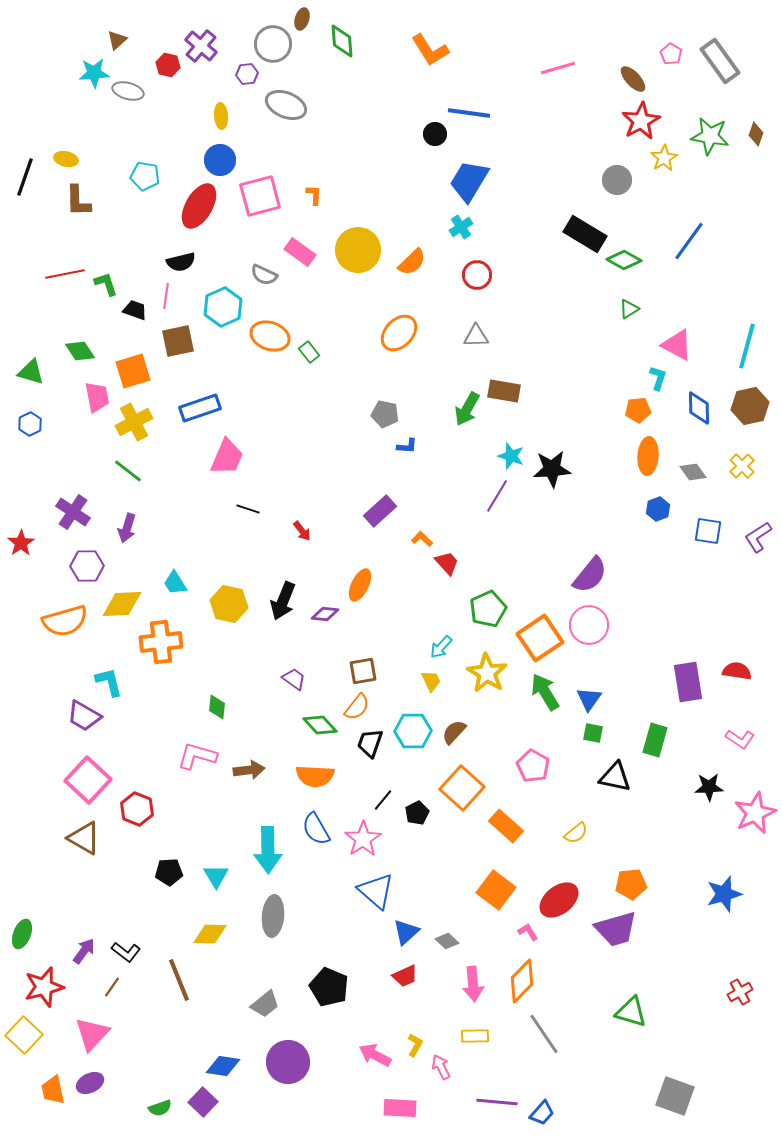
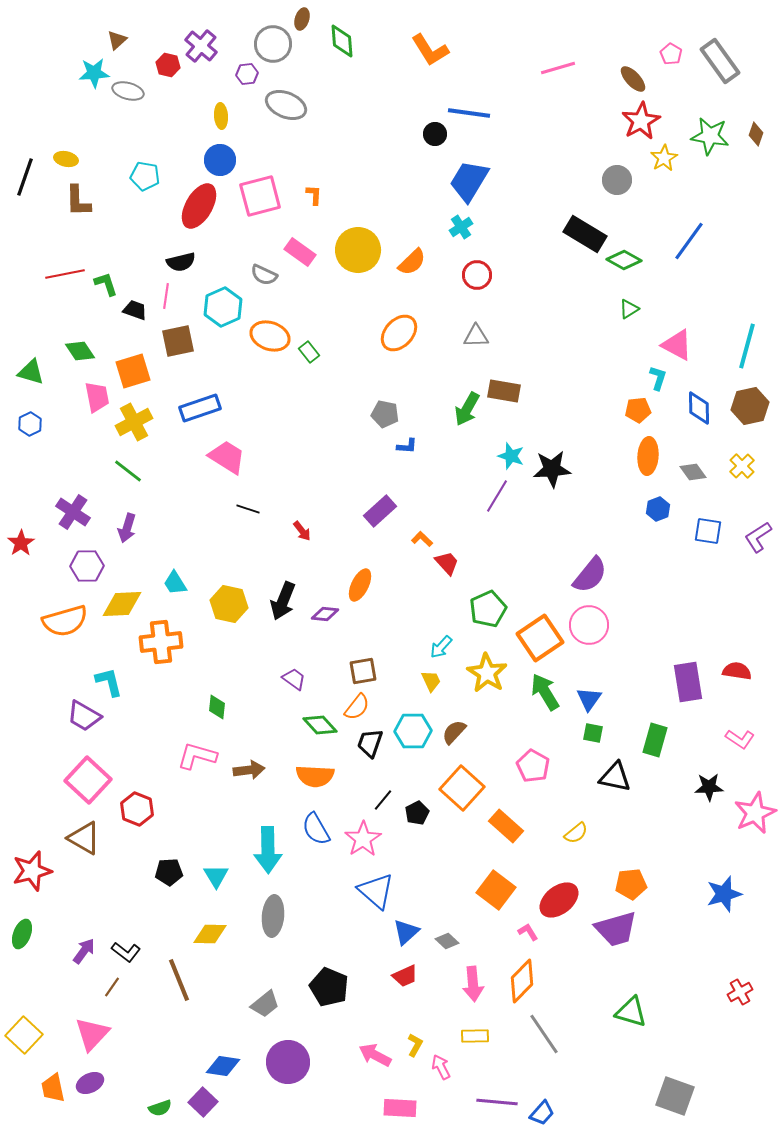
pink trapezoid at (227, 457): rotated 81 degrees counterclockwise
red star at (44, 987): moved 12 px left, 116 px up
orange trapezoid at (53, 1090): moved 2 px up
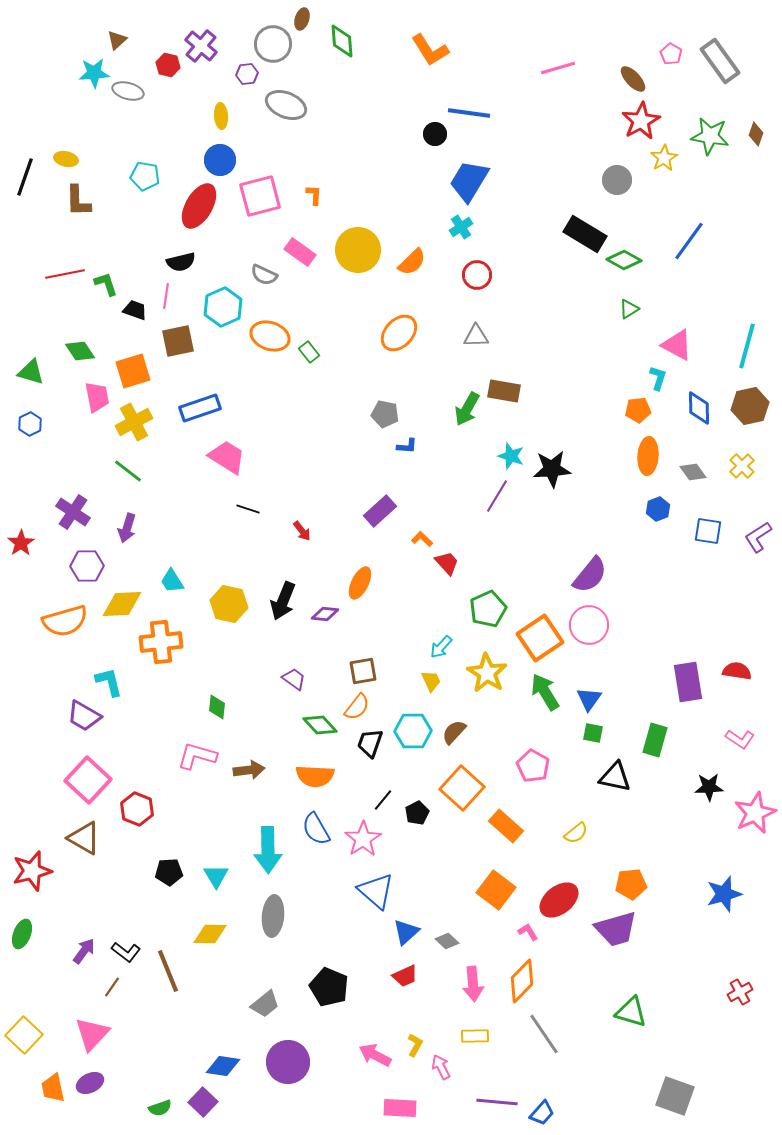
cyan trapezoid at (175, 583): moved 3 px left, 2 px up
orange ellipse at (360, 585): moved 2 px up
brown line at (179, 980): moved 11 px left, 9 px up
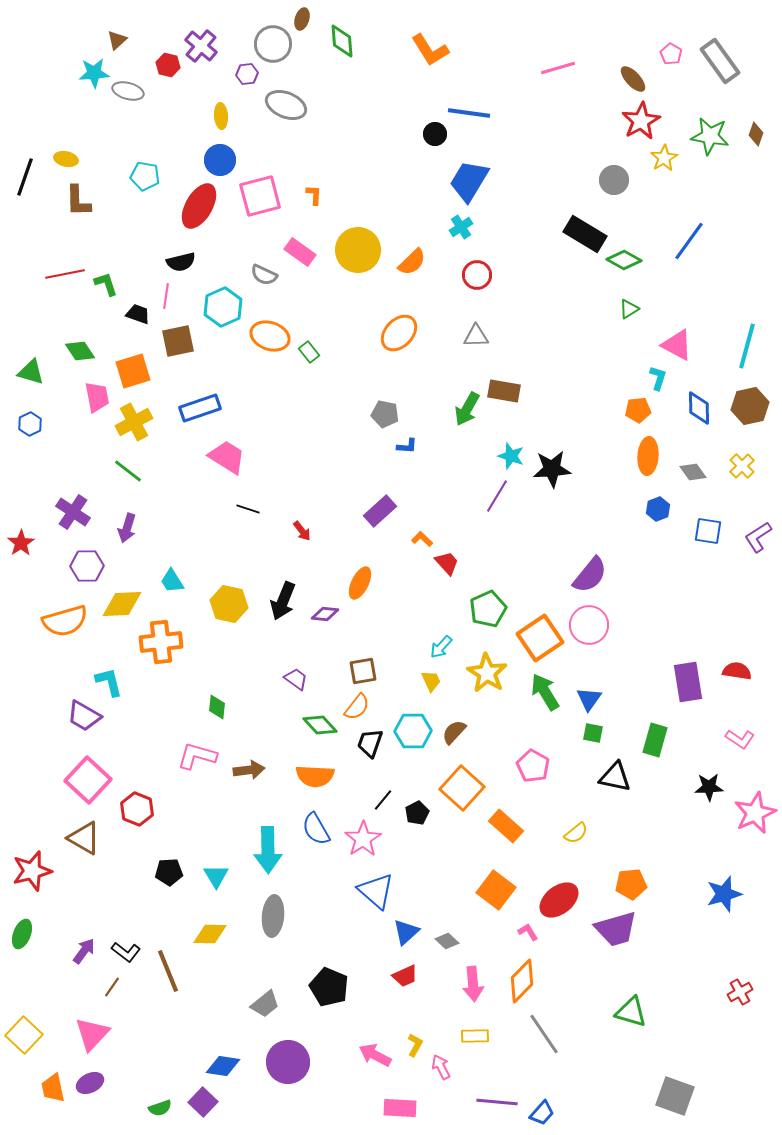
gray circle at (617, 180): moved 3 px left
black trapezoid at (135, 310): moved 3 px right, 4 px down
purple trapezoid at (294, 679): moved 2 px right
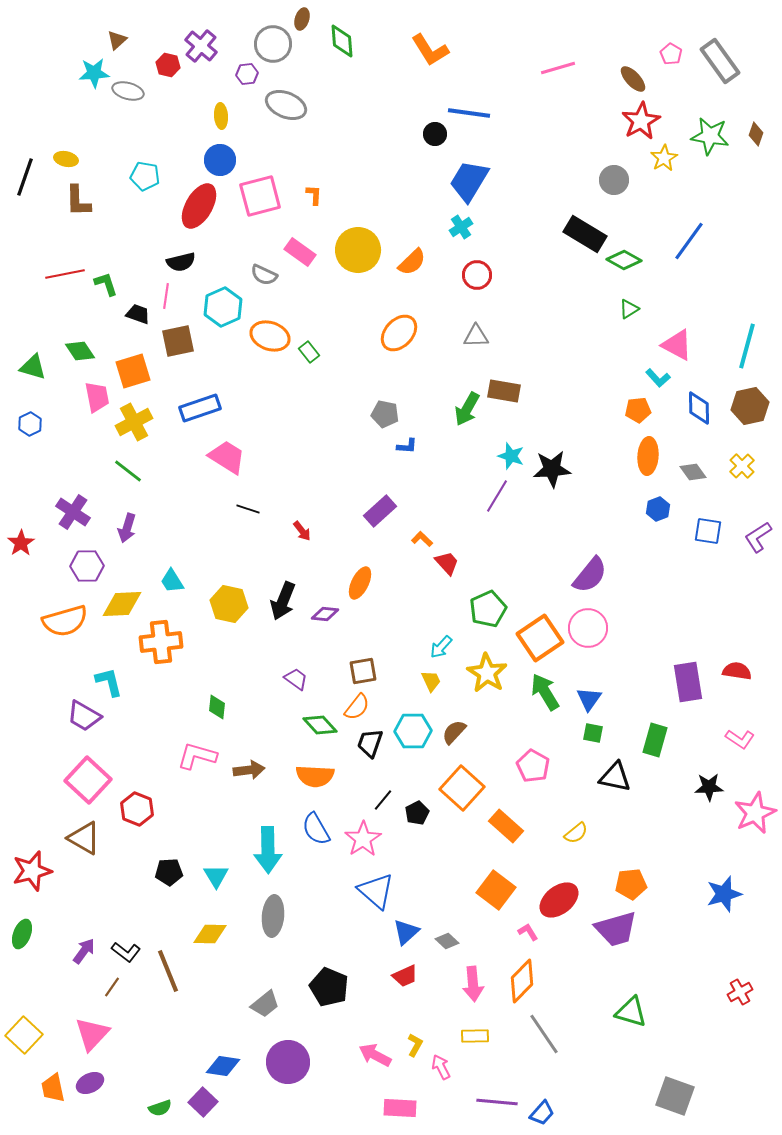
green triangle at (31, 372): moved 2 px right, 5 px up
cyan L-shape at (658, 378): rotated 120 degrees clockwise
pink circle at (589, 625): moved 1 px left, 3 px down
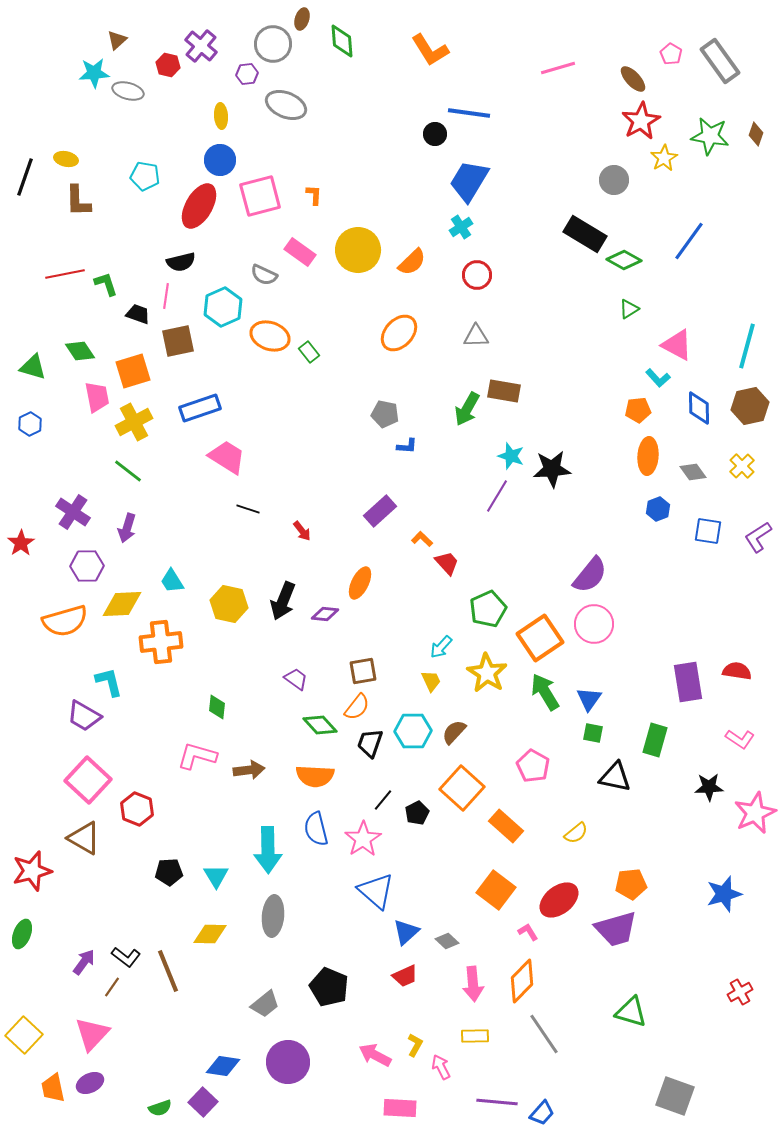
pink circle at (588, 628): moved 6 px right, 4 px up
blue semicircle at (316, 829): rotated 16 degrees clockwise
purple arrow at (84, 951): moved 11 px down
black L-shape at (126, 952): moved 5 px down
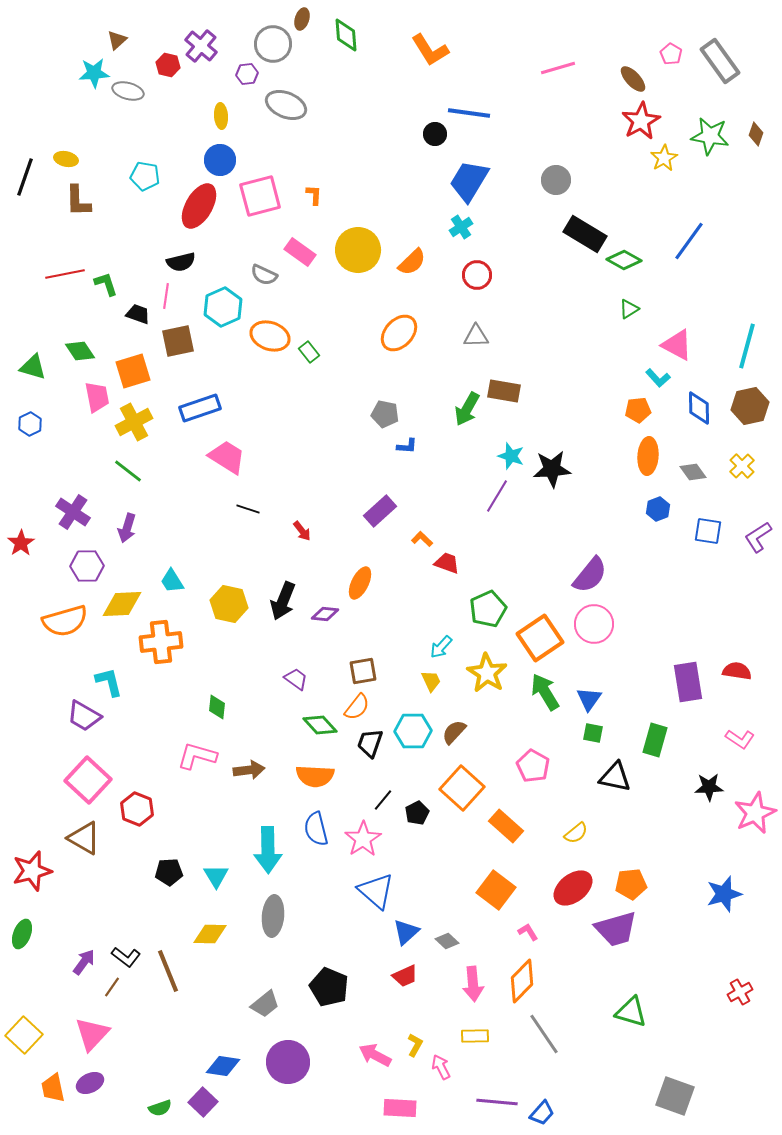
green diamond at (342, 41): moved 4 px right, 6 px up
gray circle at (614, 180): moved 58 px left
red trapezoid at (447, 563): rotated 28 degrees counterclockwise
red ellipse at (559, 900): moved 14 px right, 12 px up
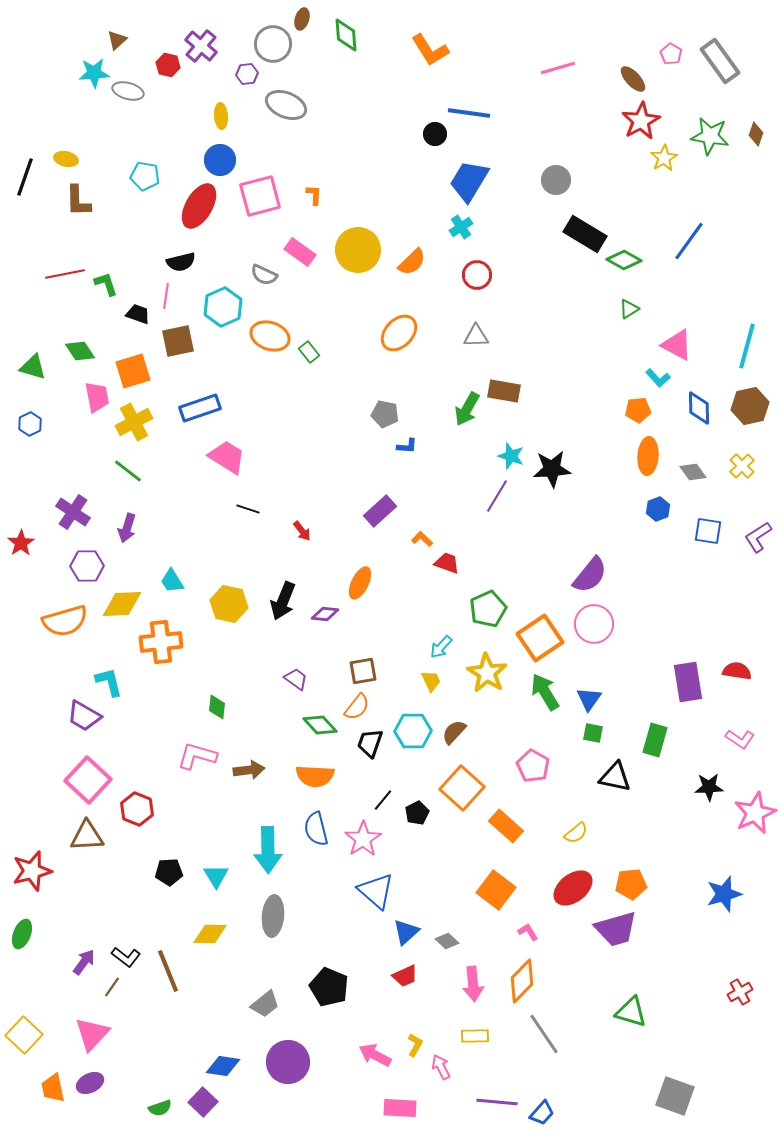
brown triangle at (84, 838): moved 3 px right, 2 px up; rotated 33 degrees counterclockwise
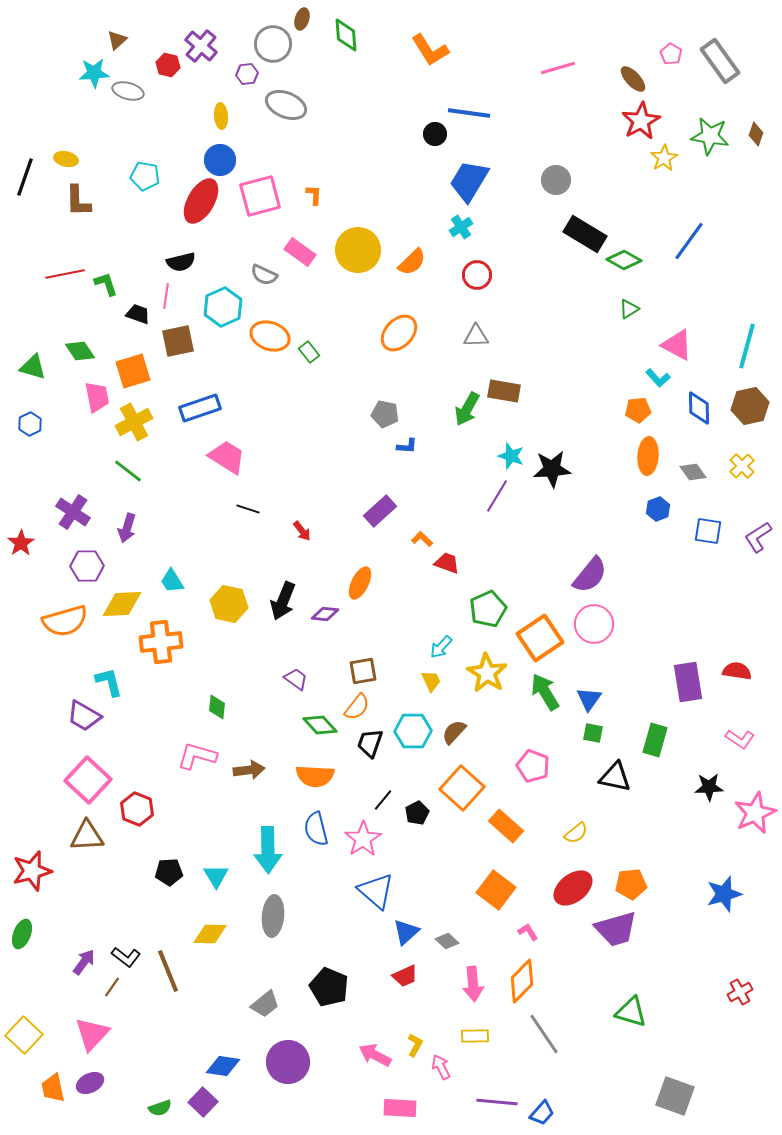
red ellipse at (199, 206): moved 2 px right, 5 px up
pink pentagon at (533, 766): rotated 8 degrees counterclockwise
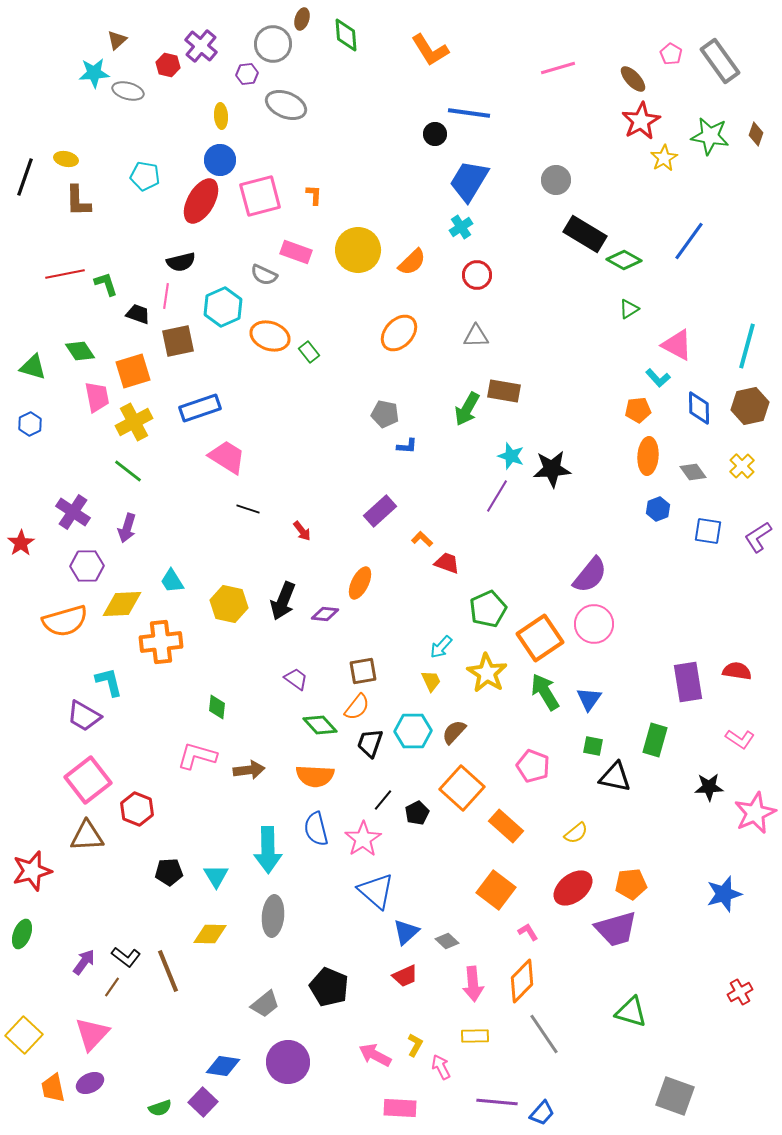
pink rectangle at (300, 252): moved 4 px left; rotated 16 degrees counterclockwise
green square at (593, 733): moved 13 px down
pink square at (88, 780): rotated 9 degrees clockwise
